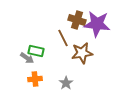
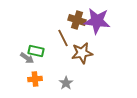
purple star: moved 3 px up
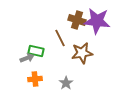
brown line: moved 3 px left
gray arrow: rotated 56 degrees counterclockwise
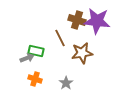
orange cross: rotated 24 degrees clockwise
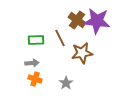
brown cross: rotated 18 degrees clockwise
green rectangle: moved 11 px up; rotated 14 degrees counterclockwise
gray arrow: moved 5 px right, 5 px down; rotated 16 degrees clockwise
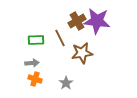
brown cross: moved 1 px down; rotated 24 degrees clockwise
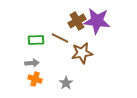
brown line: rotated 36 degrees counterclockwise
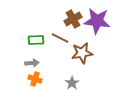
brown cross: moved 4 px left, 2 px up
gray star: moved 6 px right
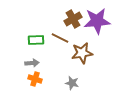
purple star: rotated 12 degrees counterclockwise
gray star: rotated 24 degrees counterclockwise
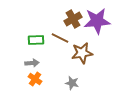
orange cross: rotated 16 degrees clockwise
